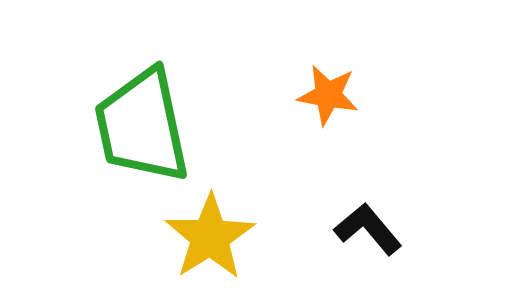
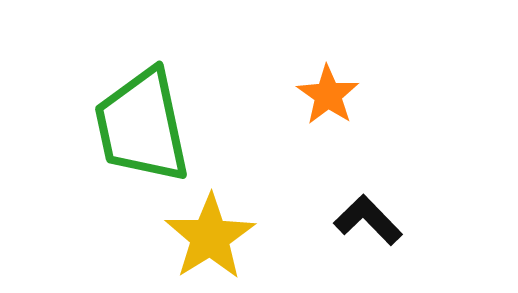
orange star: rotated 24 degrees clockwise
black L-shape: moved 9 px up; rotated 4 degrees counterclockwise
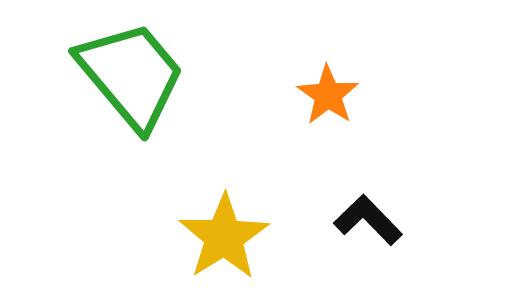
green trapezoid: moved 11 px left, 51 px up; rotated 152 degrees clockwise
yellow star: moved 14 px right
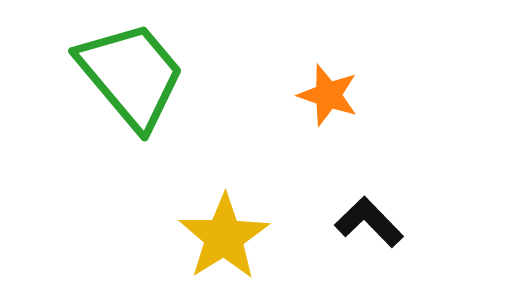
orange star: rotated 16 degrees counterclockwise
black L-shape: moved 1 px right, 2 px down
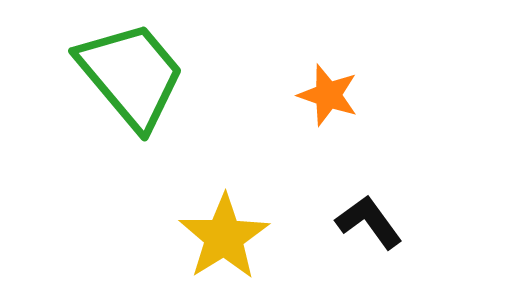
black L-shape: rotated 8 degrees clockwise
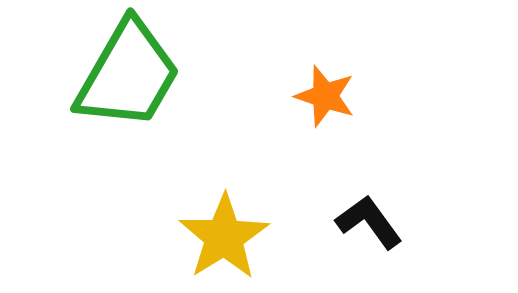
green trapezoid: moved 3 px left; rotated 70 degrees clockwise
orange star: moved 3 px left, 1 px down
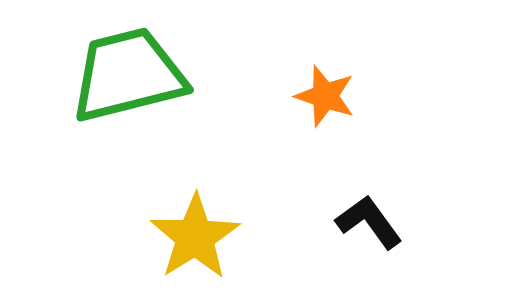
green trapezoid: rotated 134 degrees counterclockwise
yellow star: moved 29 px left
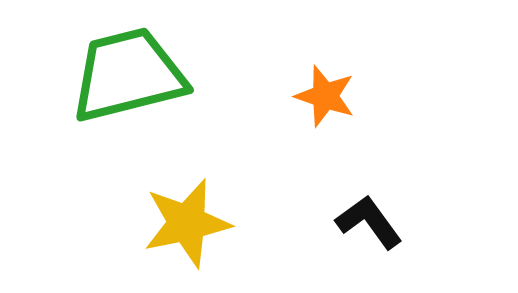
yellow star: moved 8 px left, 14 px up; rotated 20 degrees clockwise
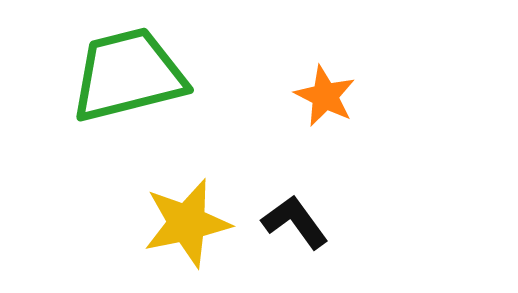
orange star: rotated 8 degrees clockwise
black L-shape: moved 74 px left
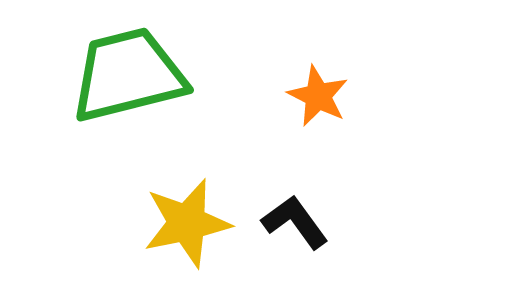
orange star: moved 7 px left
